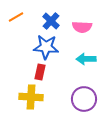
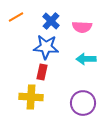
red rectangle: moved 2 px right
purple circle: moved 1 px left, 4 px down
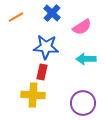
blue cross: moved 1 px right, 8 px up
pink semicircle: rotated 36 degrees counterclockwise
yellow cross: moved 2 px right, 2 px up
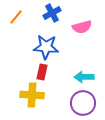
blue cross: rotated 18 degrees clockwise
orange line: rotated 21 degrees counterclockwise
pink semicircle: rotated 18 degrees clockwise
cyan arrow: moved 2 px left, 18 px down
yellow cross: moved 1 px left
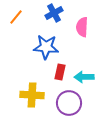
blue cross: moved 2 px right
pink semicircle: rotated 108 degrees clockwise
red rectangle: moved 18 px right
purple circle: moved 14 px left
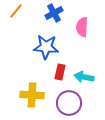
orange line: moved 6 px up
cyan arrow: rotated 12 degrees clockwise
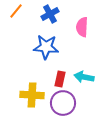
blue cross: moved 4 px left, 1 px down
red rectangle: moved 7 px down
purple circle: moved 6 px left
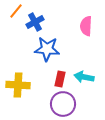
blue cross: moved 15 px left, 8 px down
pink semicircle: moved 4 px right, 1 px up
blue star: moved 1 px right, 2 px down
yellow cross: moved 14 px left, 10 px up
purple circle: moved 1 px down
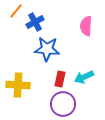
cyan arrow: rotated 36 degrees counterclockwise
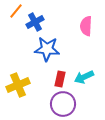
yellow cross: rotated 25 degrees counterclockwise
